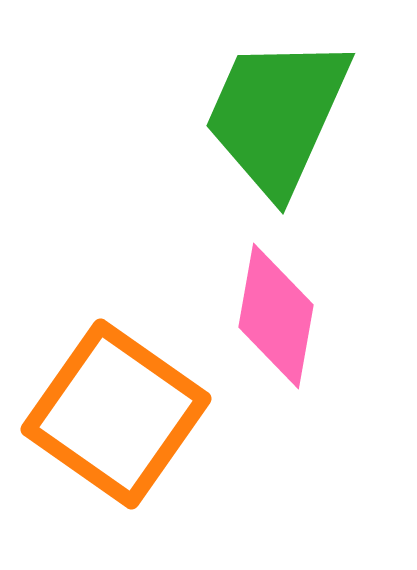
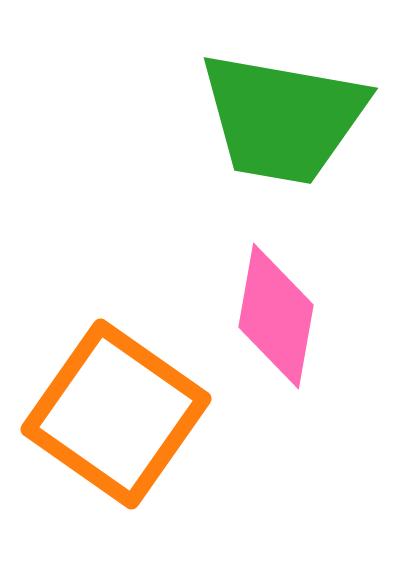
green trapezoid: moved 6 px right, 3 px down; rotated 104 degrees counterclockwise
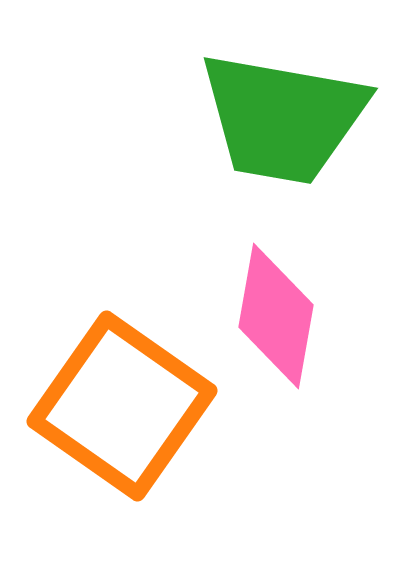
orange square: moved 6 px right, 8 px up
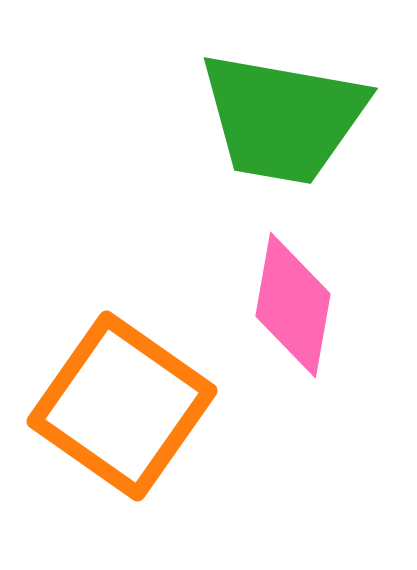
pink diamond: moved 17 px right, 11 px up
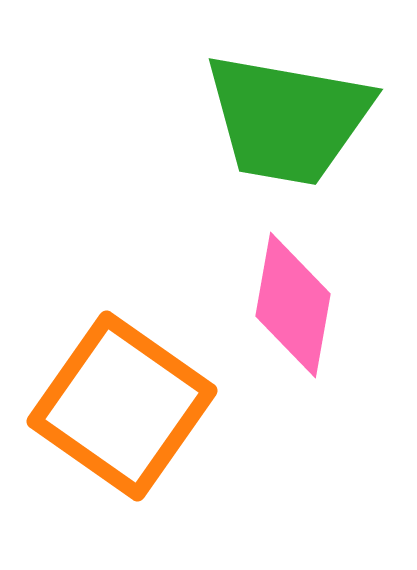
green trapezoid: moved 5 px right, 1 px down
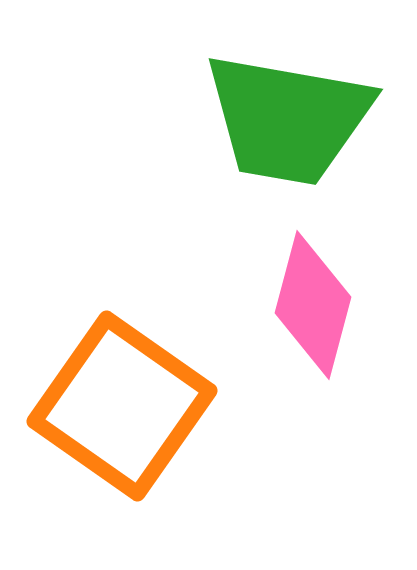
pink diamond: moved 20 px right; rotated 5 degrees clockwise
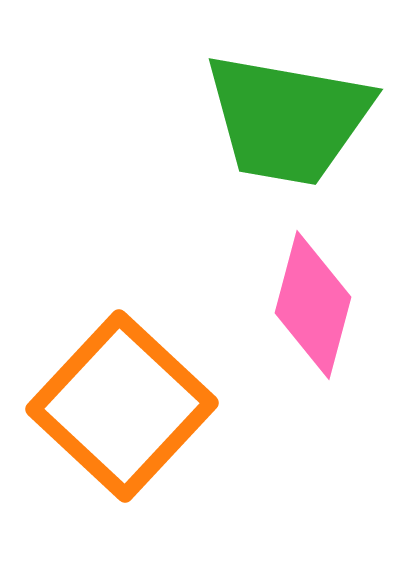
orange square: rotated 8 degrees clockwise
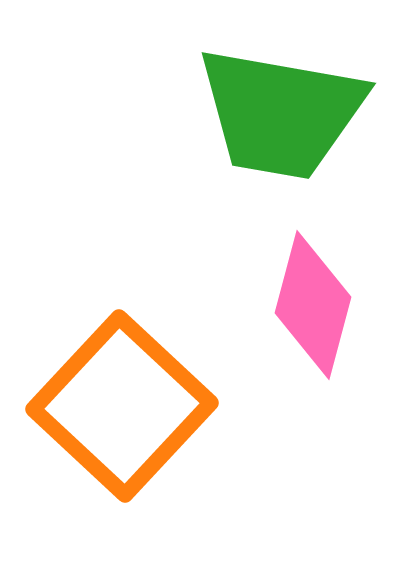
green trapezoid: moved 7 px left, 6 px up
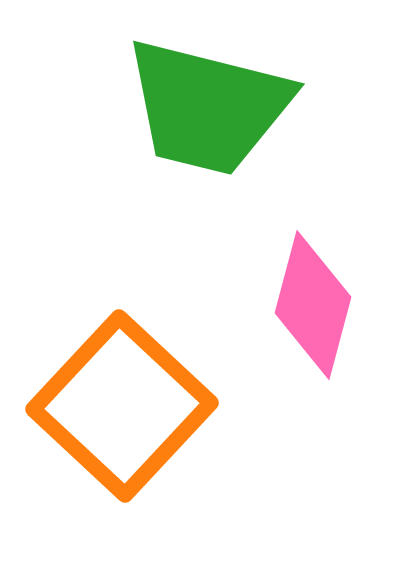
green trapezoid: moved 73 px left, 6 px up; rotated 4 degrees clockwise
